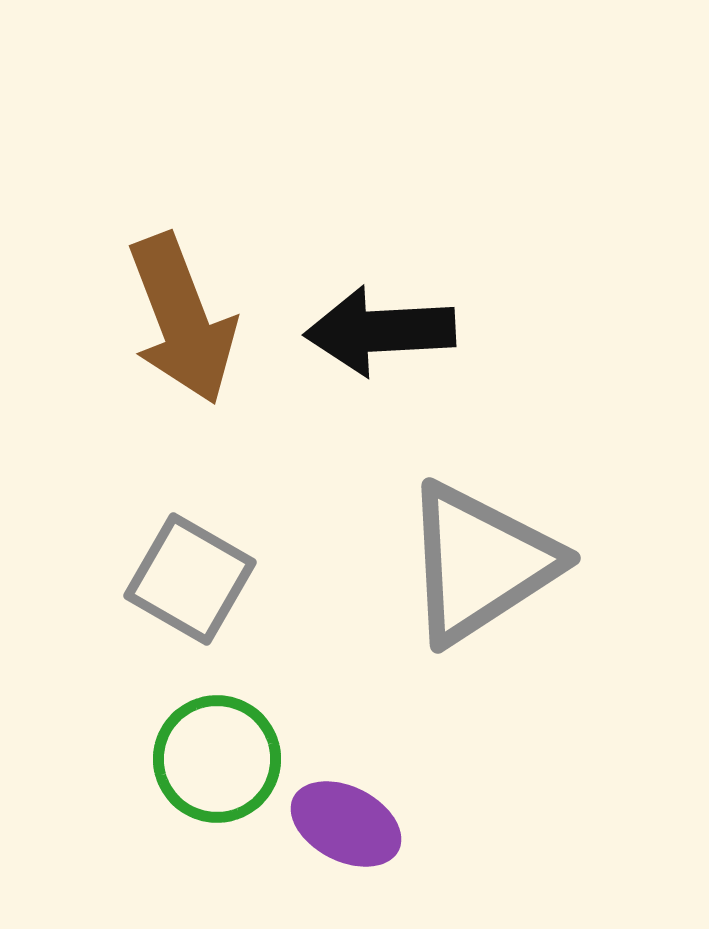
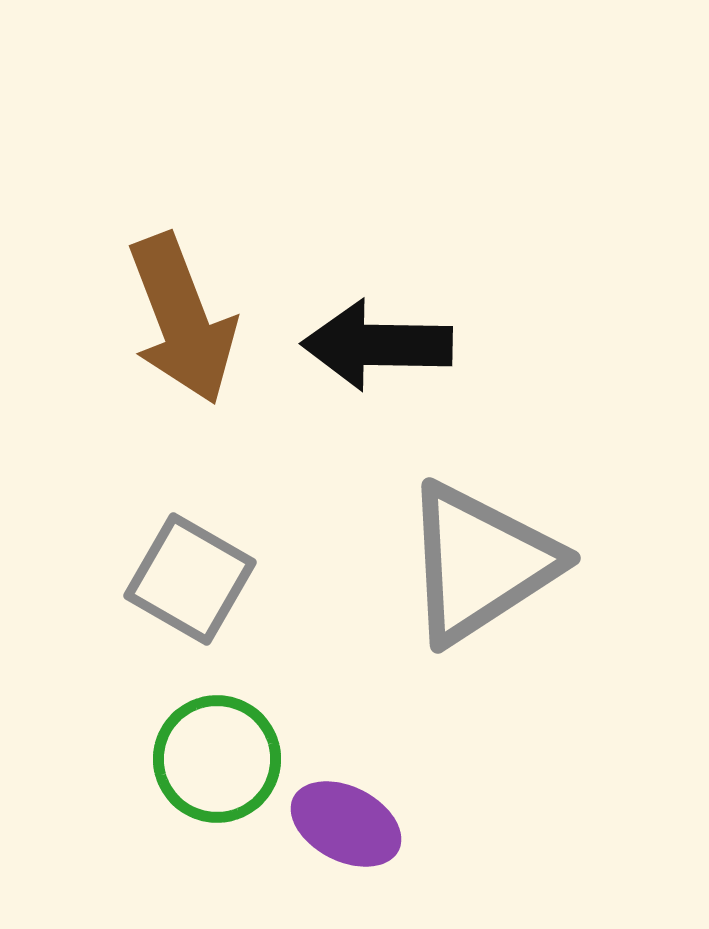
black arrow: moved 3 px left, 14 px down; rotated 4 degrees clockwise
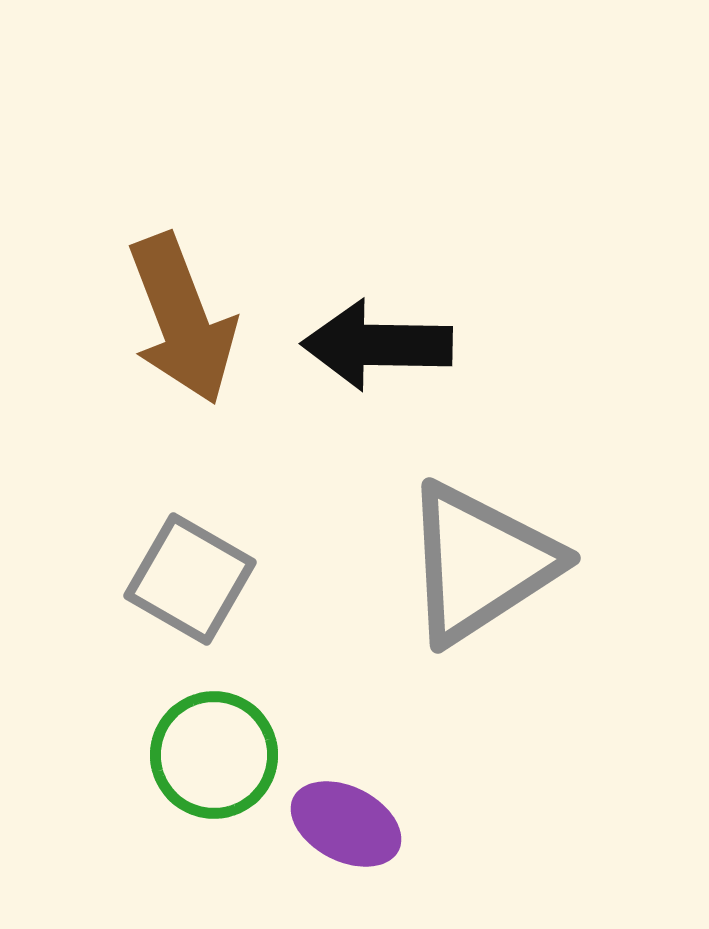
green circle: moved 3 px left, 4 px up
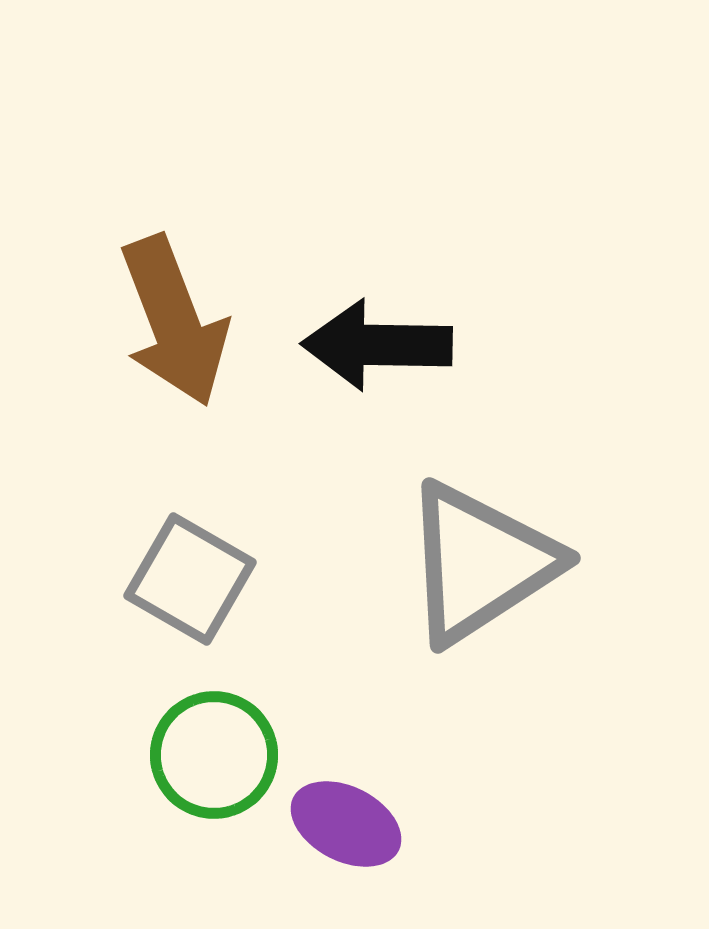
brown arrow: moved 8 px left, 2 px down
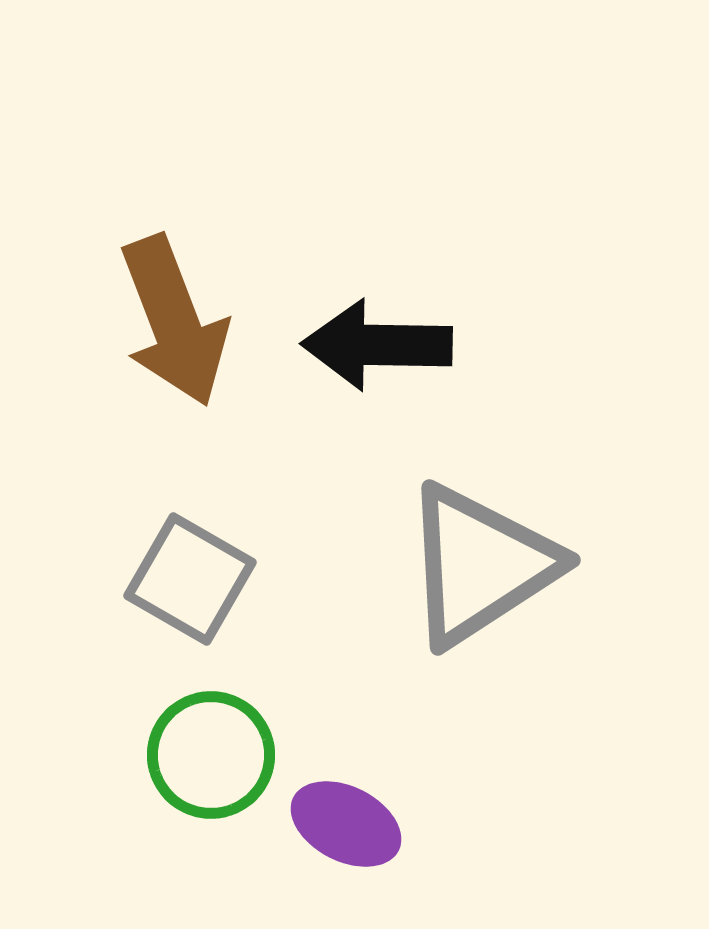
gray triangle: moved 2 px down
green circle: moved 3 px left
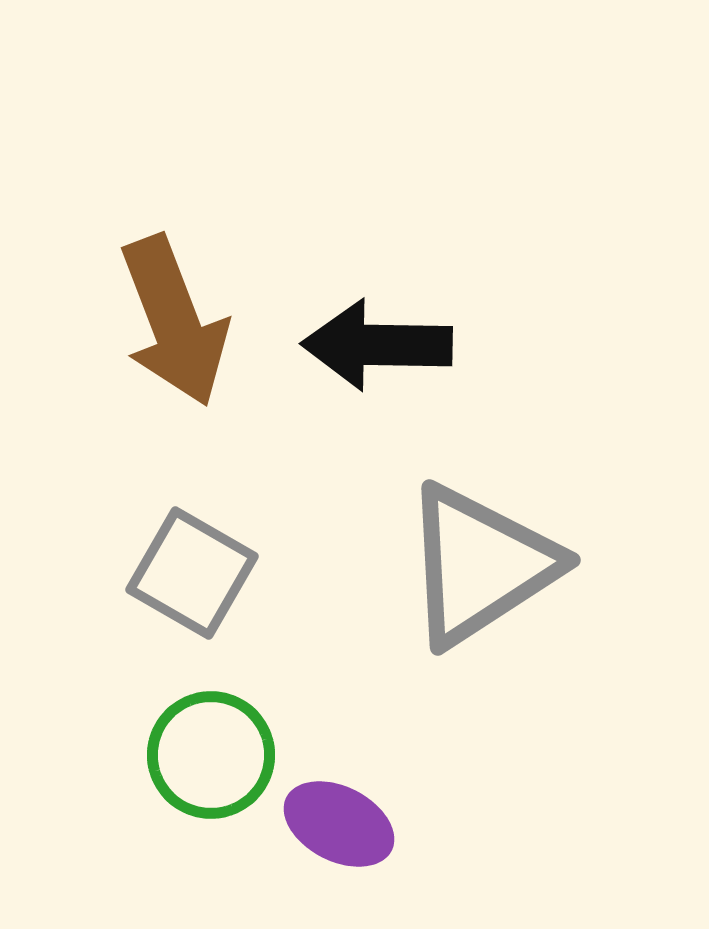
gray square: moved 2 px right, 6 px up
purple ellipse: moved 7 px left
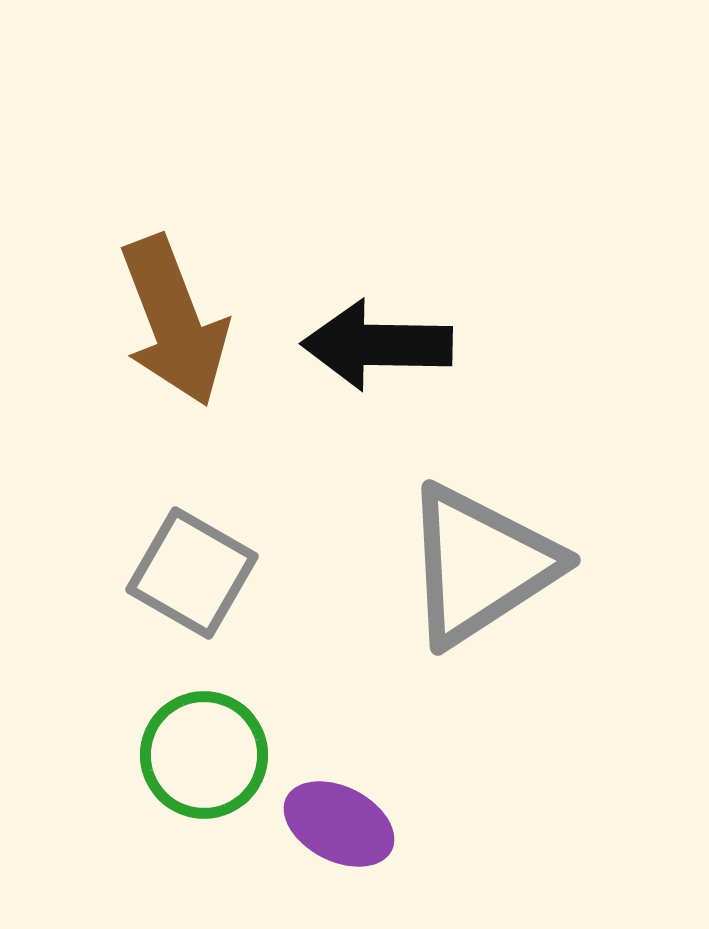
green circle: moved 7 px left
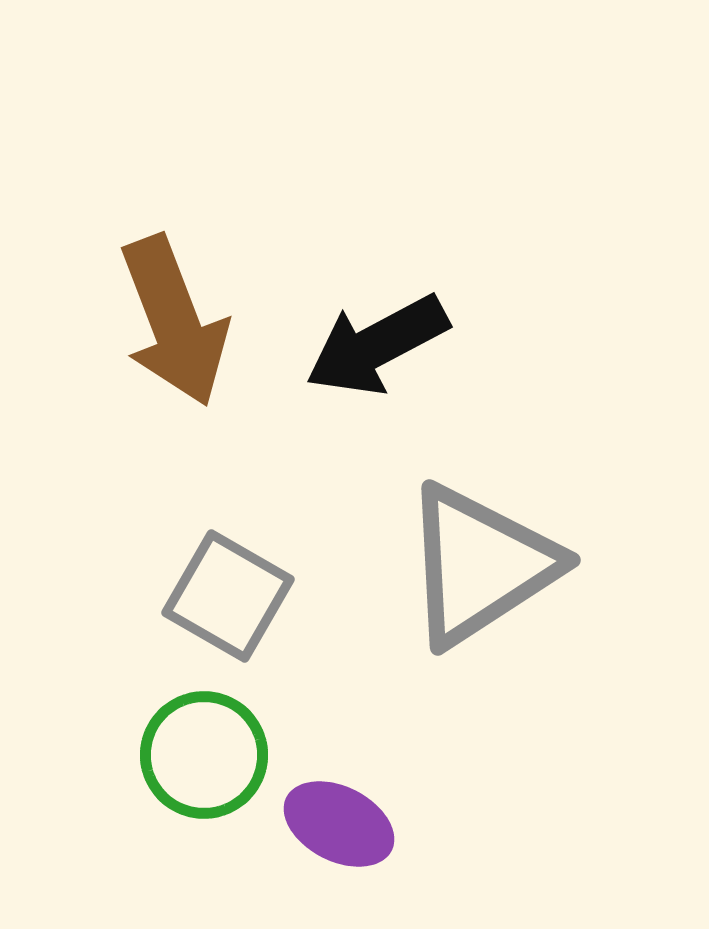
black arrow: rotated 29 degrees counterclockwise
gray square: moved 36 px right, 23 px down
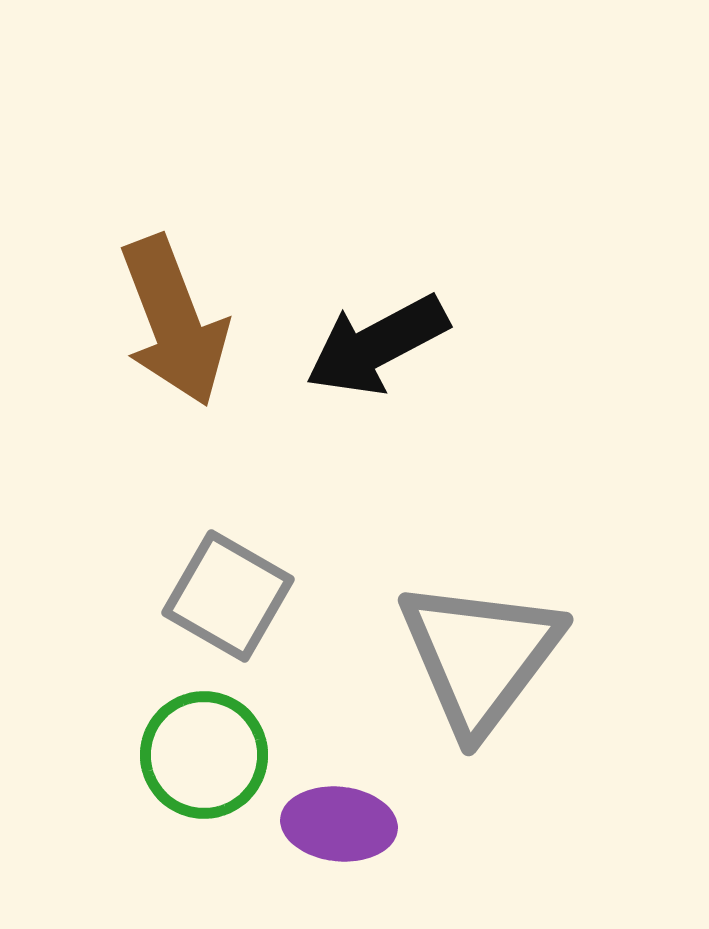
gray triangle: moved 91 px down; rotated 20 degrees counterclockwise
purple ellipse: rotated 21 degrees counterclockwise
